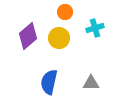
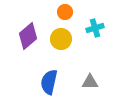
yellow circle: moved 2 px right, 1 px down
gray triangle: moved 1 px left, 1 px up
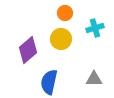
orange circle: moved 1 px down
purple diamond: moved 14 px down
gray triangle: moved 4 px right, 3 px up
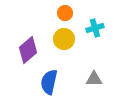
yellow circle: moved 3 px right
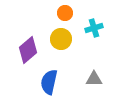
cyan cross: moved 1 px left
yellow circle: moved 3 px left
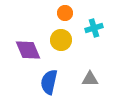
yellow circle: moved 1 px down
purple diamond: rotated 72 degrees counterclockwise
gray triangle: moved 4 px left
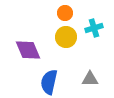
yellow circle: moved 5 px right, 3 px up
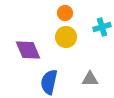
cyan cross: moved 8 px right, 1 px up
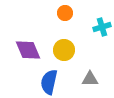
yellow circle: moved 2 px left, 13 px down
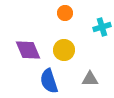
blue semicircle: moved 1 px up; rotated 30 degrees counterclockwise
